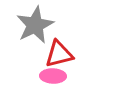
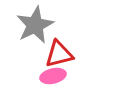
pink ellipse: rotated 15 degrees counterclockwise
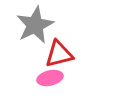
pink ellipse: moved 3 px left, 2 px down
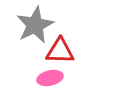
red triangle: moved 1 px right, 3 px up; rotated 16 degrees clockwise
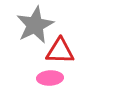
pink ellipse: rotated 10 degrees clockwise
